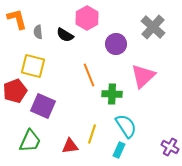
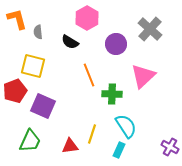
gray cross: moved 3 px left, 2 px down
black semicircle: moved 5 px right, 7 px down
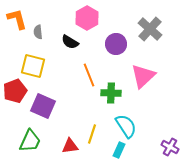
green cross: moved 1 px left, 1 px up
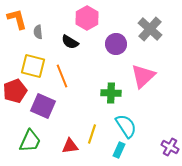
orange line: moved 27 px left, 1 px down
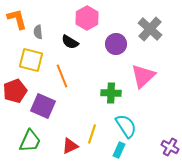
yellow square: moved 2 px left, 6 px up
red triangle: rotated 18 degrees counterclockwise
